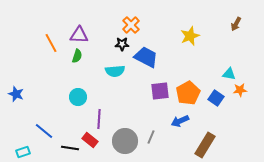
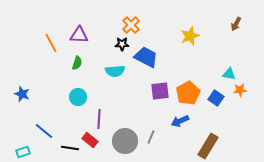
green semicircle: moved 7 px down
blue star: moved 6 px right
brown rectangle: moved 3 px right, 1 px down
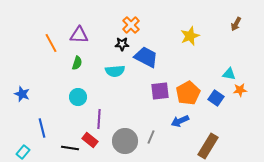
blue line: moved 2 px left, 3 px up; rotated 36 degrees clockwise
cyan rectangle: rotated 32 degrees counterclockwise
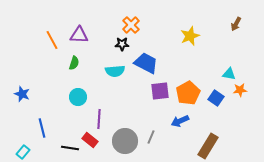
orange line: moved 1 px right, 3 px up
blue trapezoid: moved 6 px down
green semicircle: moved 3 px left
